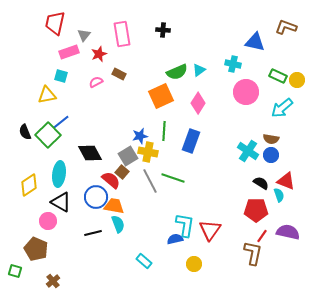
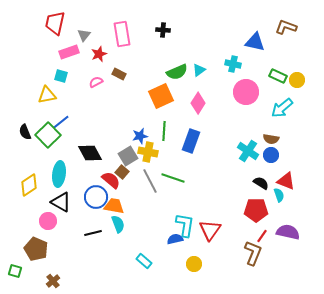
brown L-shape at (253, 253): rotated 10 degrees clockwise
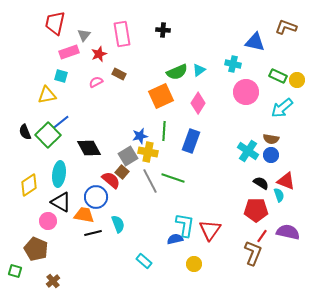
black diamond at (90, 153): moved 1 px left, 5 px up
orange trapezoid at (114, 206): moved 30 px left, 9 px down
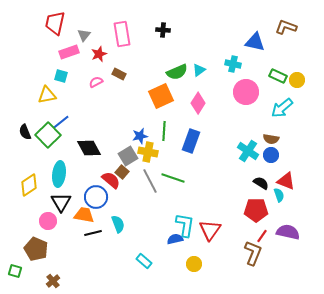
black triangle at (61, 202): rotated 30 degrees clockwise
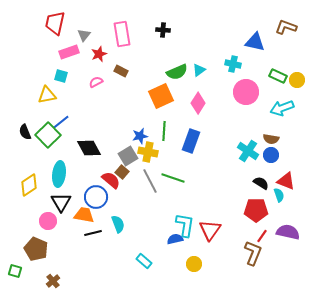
brown rectangle at (119, 74): moved 2 px right, 3 px up
cyan arrow at (282, 108): rotated 20 degrees clockwise
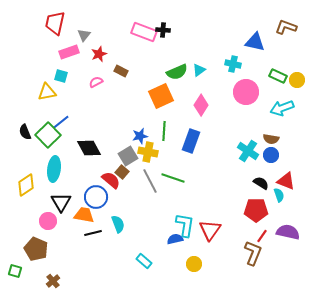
pink rectangle at (122, 34): moved 22 px right, 2 px up; rotated 60 degrees counterclockwise
yellow triangle at (47, 95): moved 3 px up
pink diamond at (198, 103): moved 3 px right, 2 px down
cyan ellipse at (59, 174): moved 5 px left, 5 px up
yellow diamond at (29, 185): moved 3 px left
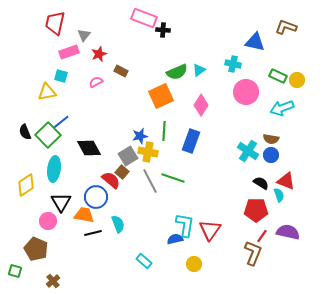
pink rectangle at (144, 32): moved 14 px up
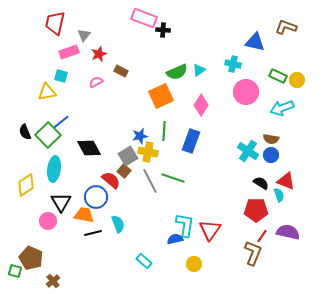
brown square at (122, 172): moved 2 px right, 1 px up
brown pentagon at (36, 249): moved 5 px left, 9 px down
